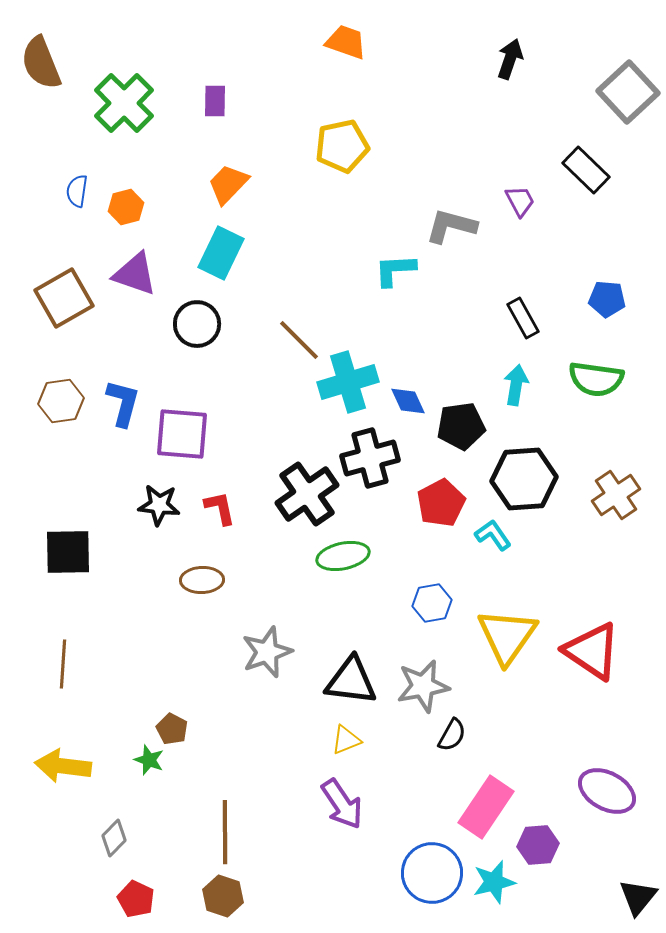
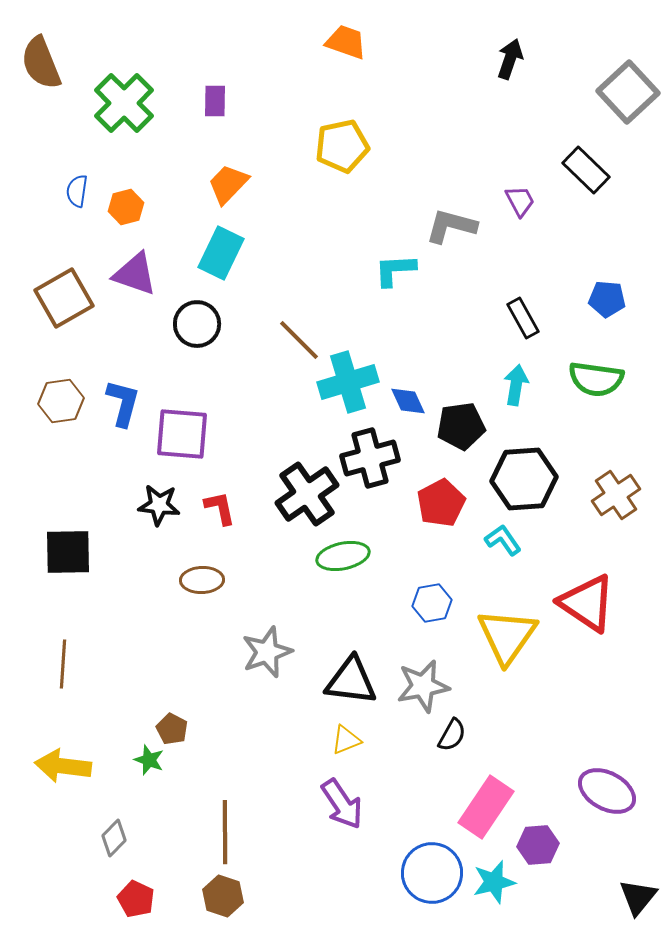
cyan L-shape at (493, 535): moved 10 px right, 5 px down
red triangle at (592, 651): moved 5 px left, 48 px up
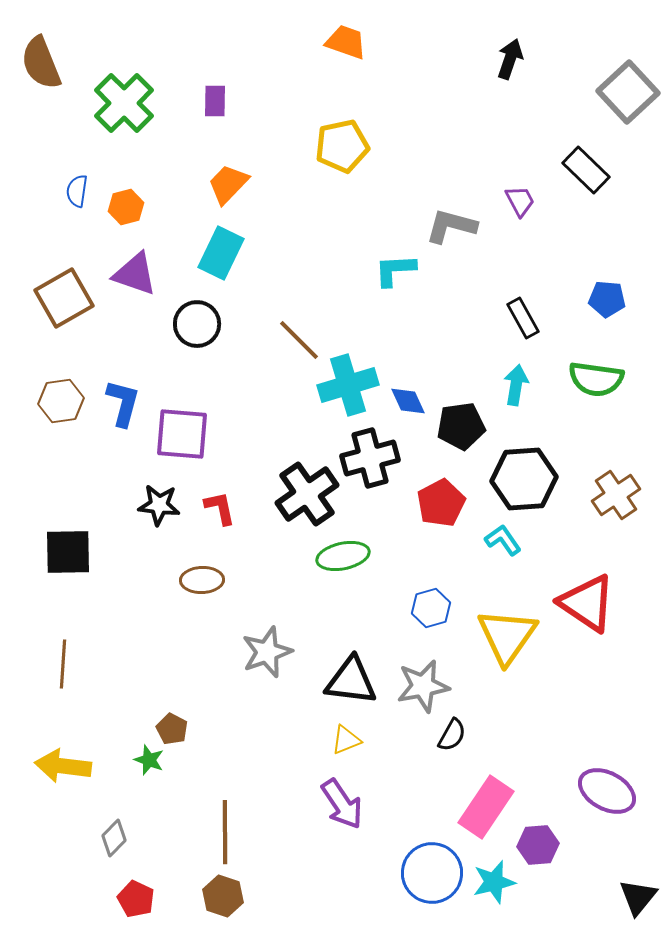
cyan cross at (348, 382): moved 3 px down
blue hexagon at (432, 603): moved 1 px left, 5 px down; rotated 6 degrees counterclockwise
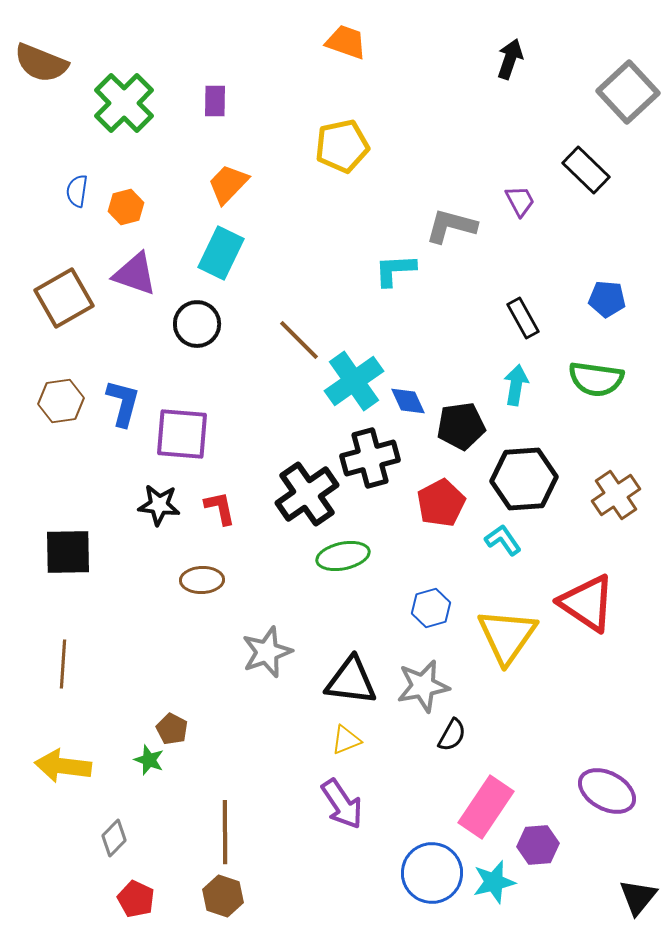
brown semicircle at (41, 63): rotated 46 degrees counterclockwise
cyan cross at (348, 385): moved 6 px right, 4 px up; rotated 18 degrees counterclockwise
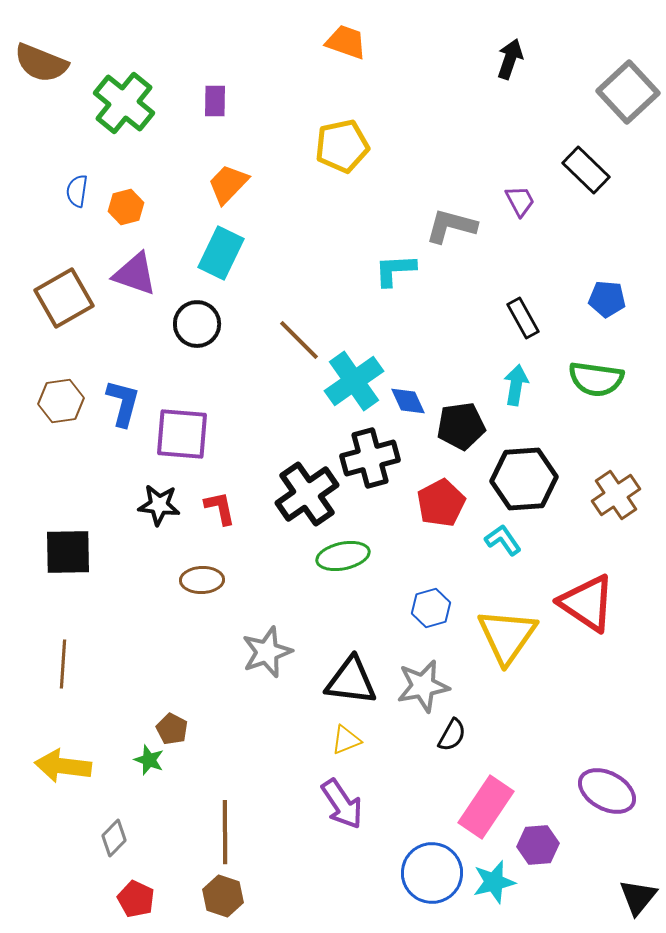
green cross at (124, 103): rotated 6 degrees counterclockwise
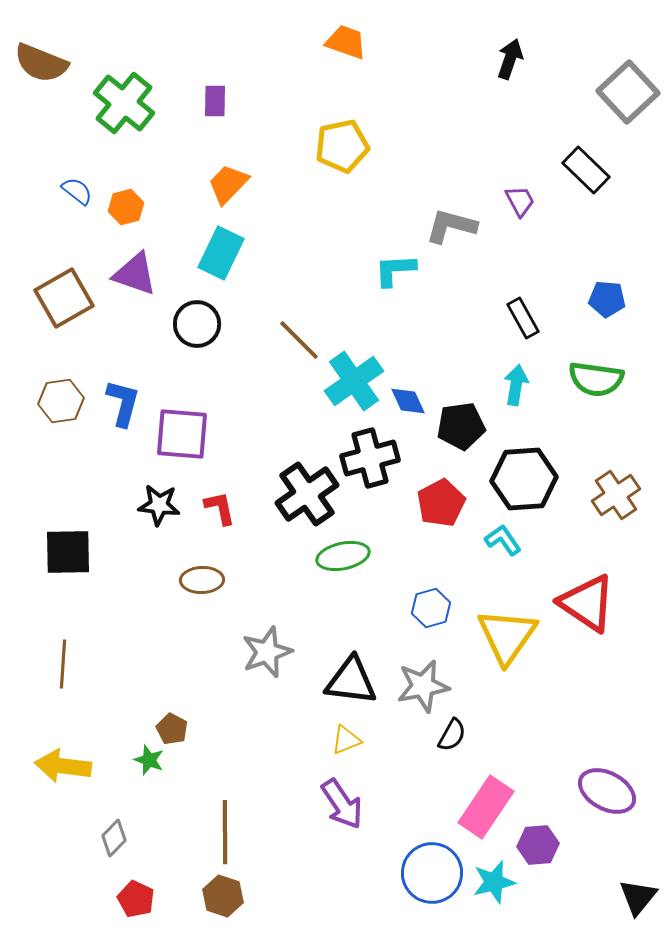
blue semicircle at (77, 191): rotated 120 degrees clockwise
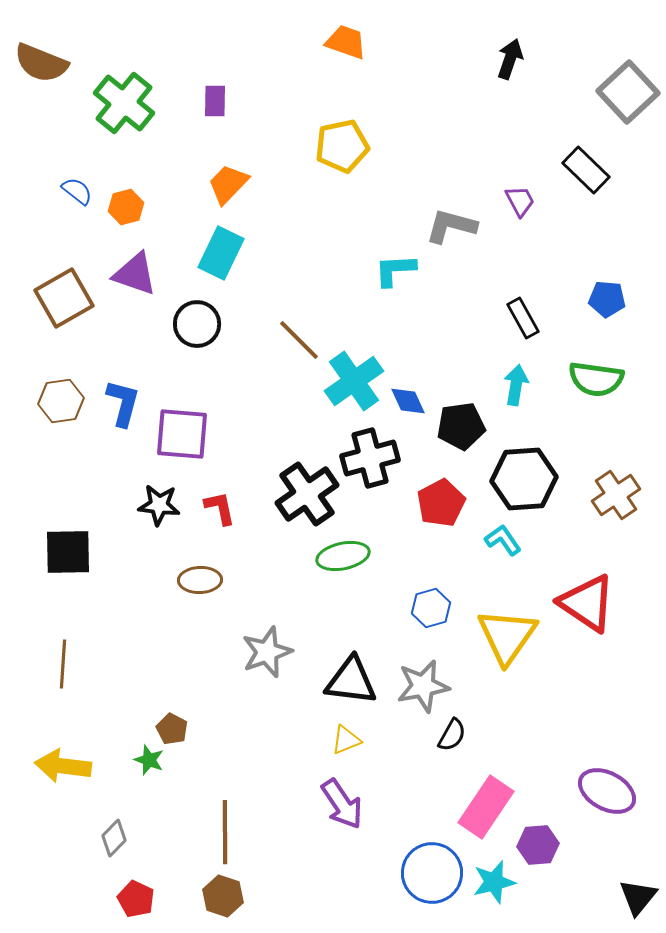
brown ellipse at (202, 580): moved 2 px left
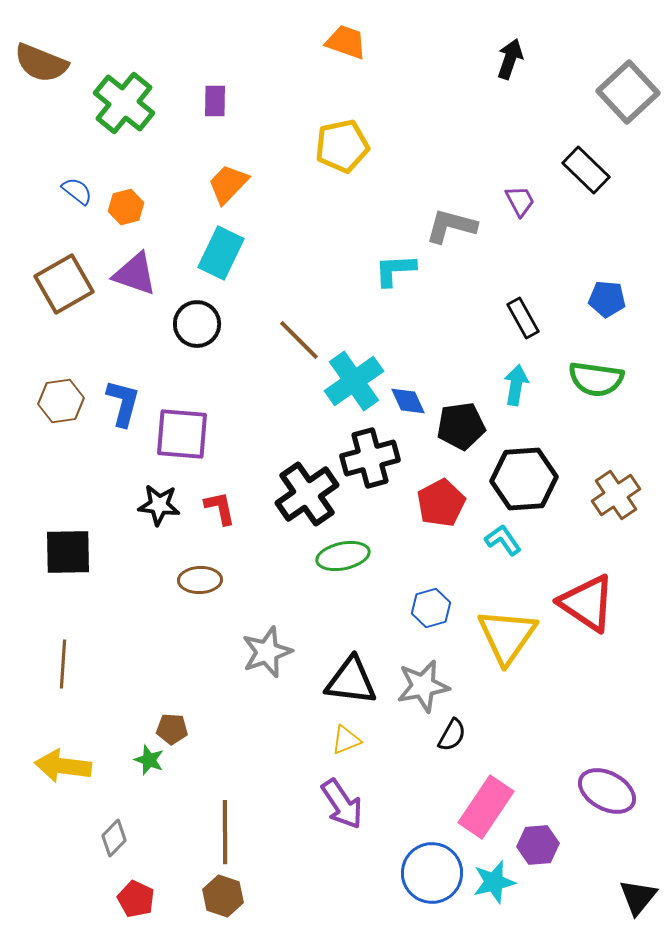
brown square at (64, 298): moved 14 px up
brown pentagon at (172, 729): rotated 24 degrees counterclockwise
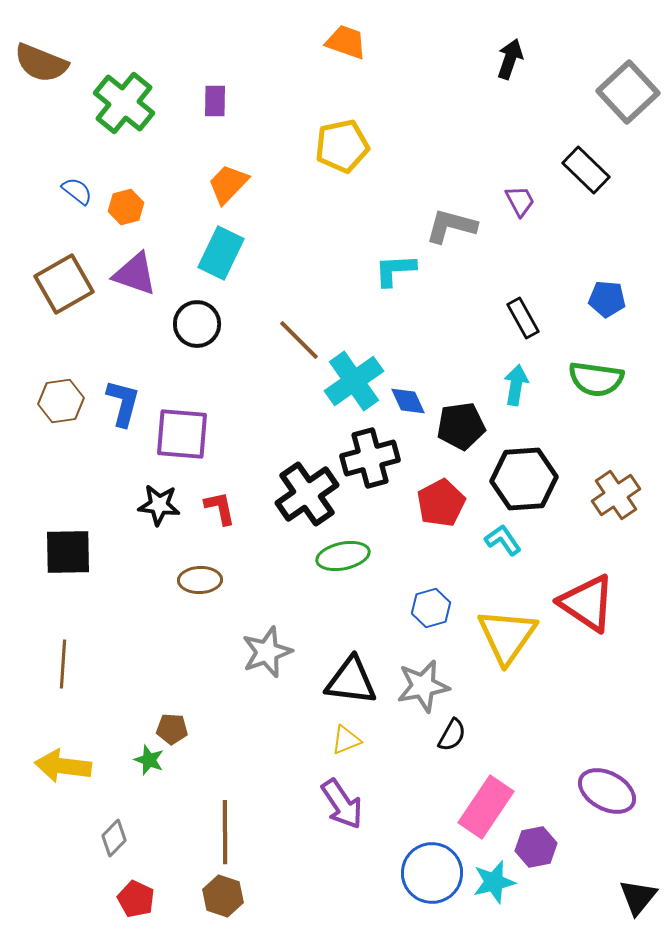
purple hexagon at (538, 845): moved 2 px left, 2 px down; rotated 6 degrees counterclockwise
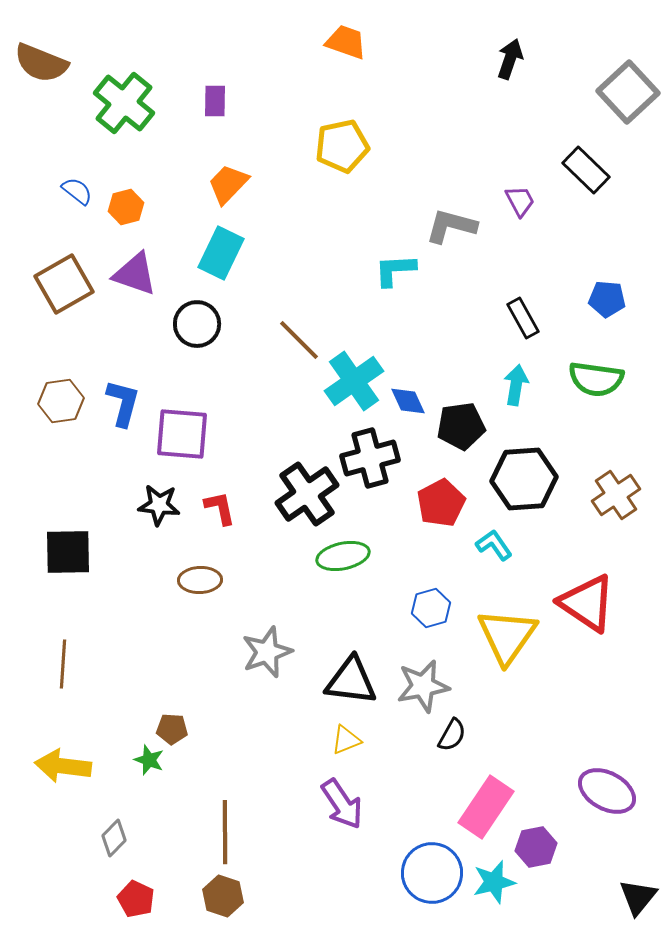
cyan L-shape at (503, 540): moved 9 px left, 5 px down
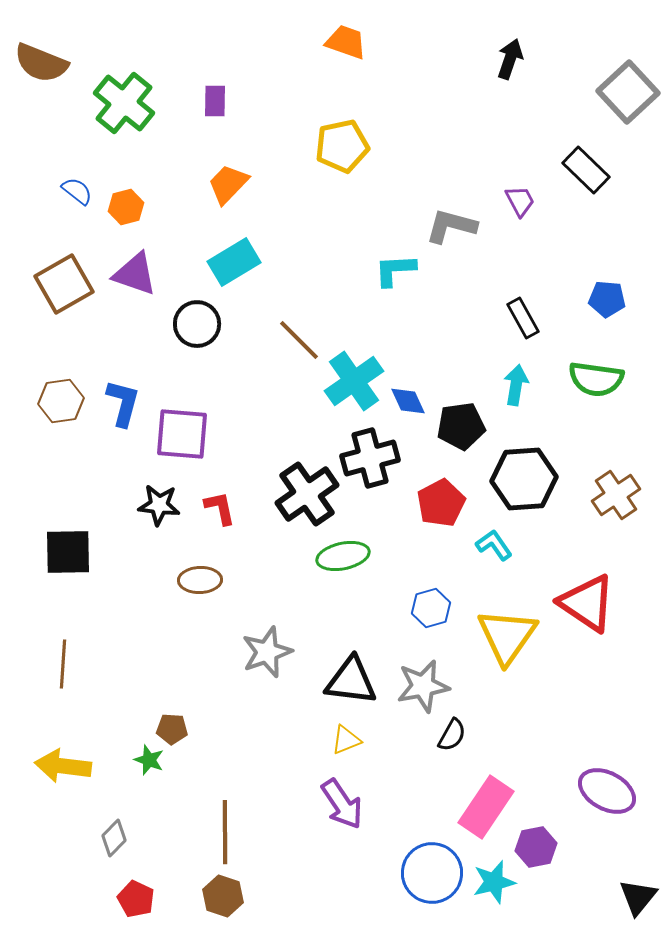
cyan rectangle at (221, 253): moved 13 px right, 9 px down; rotated 33 degrees clockwise
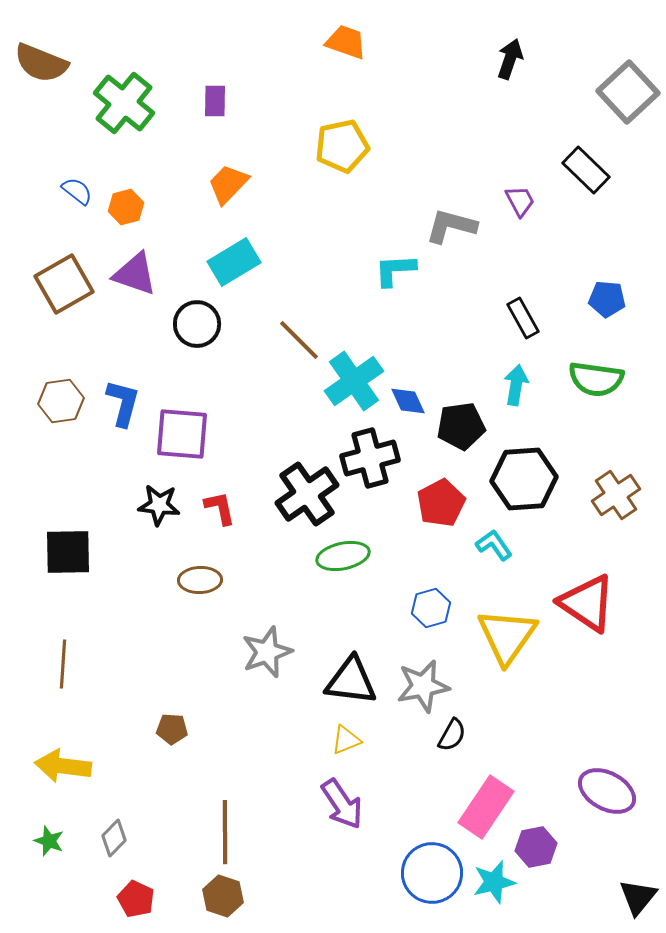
green star at (149, 760): moved 100 px left, 81 px down
